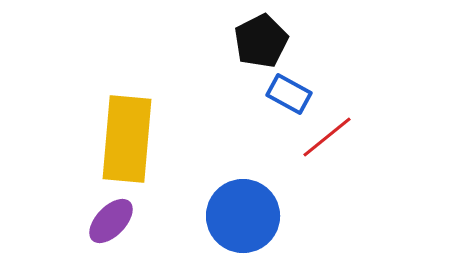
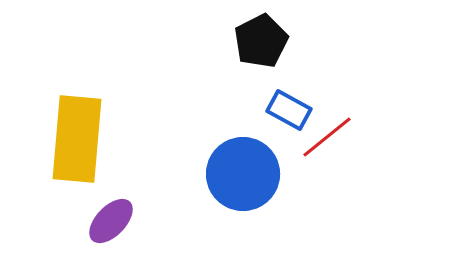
blue rectangle: moved 16 px down
yellow rectangle: moved 50 px left
blue circle: moved 42 px up
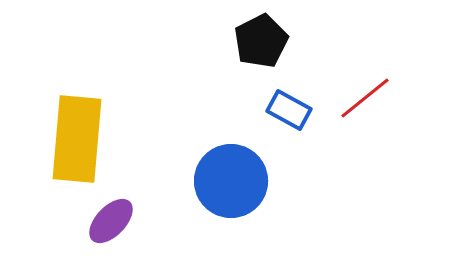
red line: moved 38 px right, 39 px up
blue circle: moved 12 px left, 7 px down
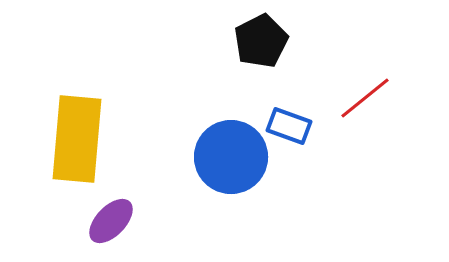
blue rectangle: moved 16 px down; rotated 9 degrees counterclockwise
blue circle: moved 24 px up
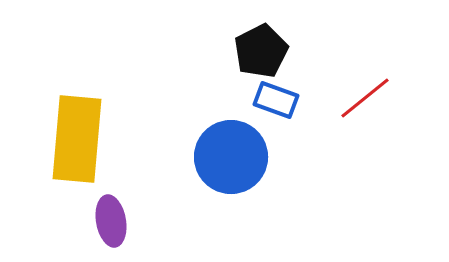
black pentagon: moved 10 px down
blue rectangle: moved 13 px left, 26 px up
purple ellipse: rotated 54 degrees counterclockwise
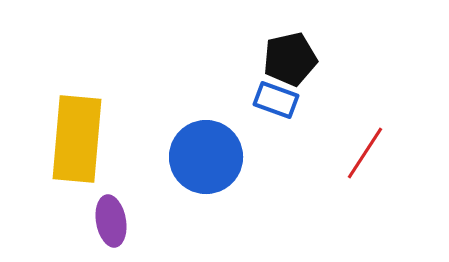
black pentagon: moved 29 px right, 8 px down; rotated 14 degrees clockwise
red line: moved 55 px down; rotated 18 degrees counterclockwise
blue circle: moved 25 px left
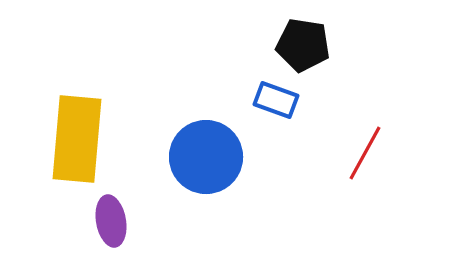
black pentagon: moved 13 px right, 14 px up; rotated 22 degrees clockwise
red line: rotated 4 degrees counterclockwise
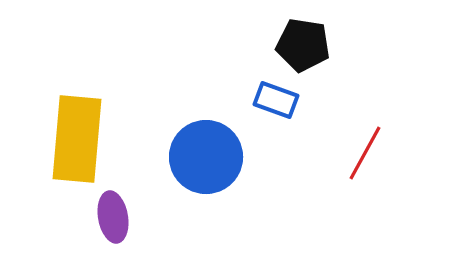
purple ellipse: moved 2 px right, 4 px up
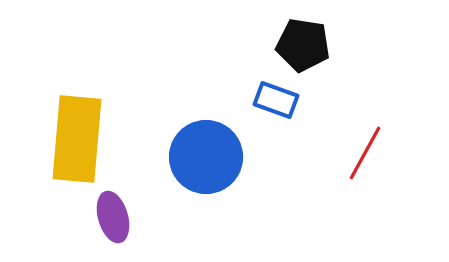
purple ellipse: rotated 6 degrees counterclockwise
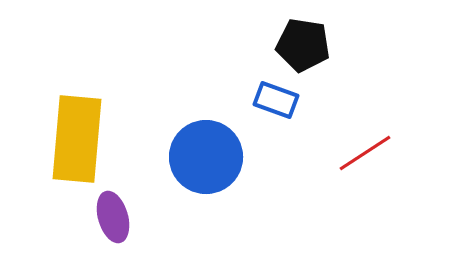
red line: rotated 28 degrees clockwise
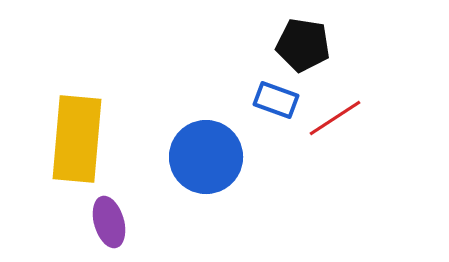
red line: moved 30 px left, 35 px up
purple ellipse: moved 4 px left, 5 px down
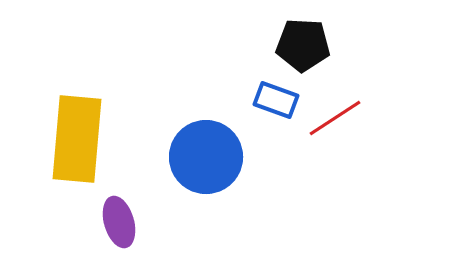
black pentagon: rotated 6 degrees counterclockwise
purple ellipse: moved 10 px right
